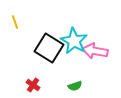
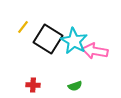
yellow line: moved 8 px right, 5 px down; rotated 56 degrees clockwise
black square: moved 1 px left, 9 px up
red cross: rotated 32 degrees counterclockwise
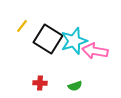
yellow line: moved 1 px left, 1 px up
cyan star: rotated 24 degrees clockwise
red cross: moved 7 px right, 2 px up
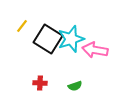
cyan star: moved 3 px left, 2 px up
pink arrow: moved 1 px up
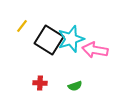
black square: moved 1 px right, 1 px down
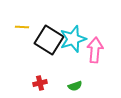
yellow line: moved 1 px down; rotated 56 degrees clockwise
cyan star: moved 2 px right
pink arrow: rotated 85 degrees clockwise
red cross: rotated 16 degrees counterclockwise
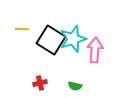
yellow line: moved 2 px down
black square: moved 2 px right
green semicircle: rotated 32 degrees clockwise
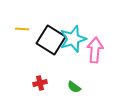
green semicircle: moved 1 px left, 1 px down; rotated 24 degrees clockwise
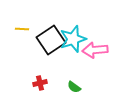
black square: rotated 24 degrees clockwise
pink arrow: rotated 100 degrees counterclockwise
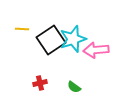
pink arrow: moved 1 px right
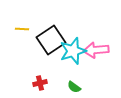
cyan star: moved 12 px down
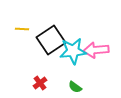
cyan star: rotated 12 degrees clockwise
red cross: rotated 24 degrees counterclockwise
green semicircle: moved 1 px right
